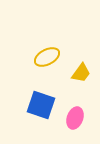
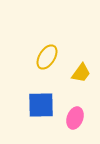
yellow ellipse: rotated 30 degrees counterclockwise
blue square: rotated 20 degrees counterclockwise
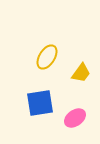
blue square: moved 1 px left, 2 px up; rotated 8 degrees counterclockwise
pink ellipse: rotated 35 degrees clockwise
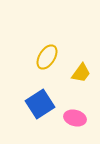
blue square: moved 1 px down; rotated 24 degrees counterclockwise
pink ellipse: rotated 50 degrees clockwise
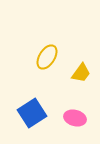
blue square: moved 8 px left, 9 px down
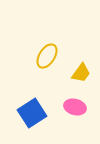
yellow ellipse: moved 1 px up
pink ellipse: moved 11 px up
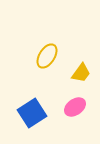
pink ellipse: rotated 50 degrees counterclockwise
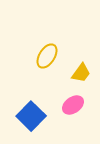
pink ellipse: moved 2 px left, 2 px up
blue square: moved 1 px left, 3 px down; rotated 12 degrees counterclockwise
